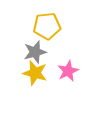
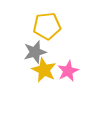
yellow star: moved 9 px right, 3 px up; rotated 10 degrees clockwise
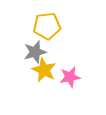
pink star: moved 2 px right, 6 px down; rotated 15 degrees clockwise
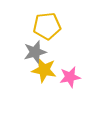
yellow star: rotated 15 degrees counterclockwise
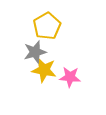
yellow pentagon: rotated 24 degrees counterclockwise
pink star: rotated 15 degrees clockwise
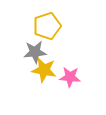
yellow pentagon: rotated 12 degrees clockwise
gray star: rotated 10 degrees clockwise
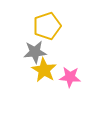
yellow star: rotated 20 degrees clockwise
